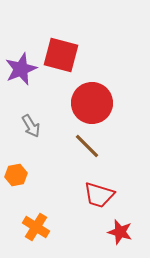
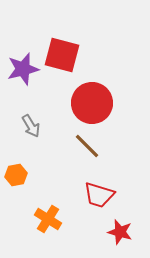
red square: moved 1 px right
purple star: moved 2 px right; rotated 8 degrees clockwise
orange cross: moved 12 px right, 8 px up
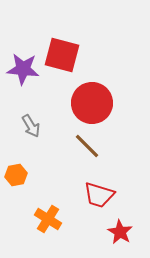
purple star: rotated 20 degrees clockwise
red star: rotated 15 degrees clockwise
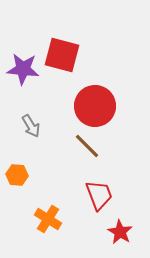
red circle: moved 3 px right, 3 px down
orange hexagon: moved 1 px right; rotated 15 degrees clockwise
red trapezoid: rotated 128 degrees counterclockwise
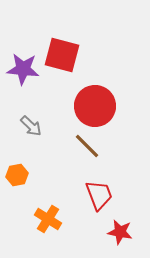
gray arrow: rotated 15 degrees counterclockwise
orange hexagon: rotated 15 degrees counterclockwise
red star: rotated 20 degrees counterclockwise
